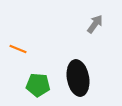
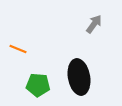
gray arrow: moved 1 px left
black ellipse: moved 1 px right, 1 px up
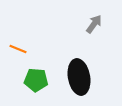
green pentagon: moved 2 px left, 5 px up
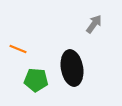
black ellipse: moved 7 px left, 9 px up
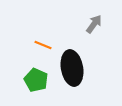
orange line: moved 25 px right, 4 px up
green pentagon: rotated 20 degrees clockwise
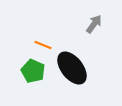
black ellipse: rotated 28 degrees counterclockwise
green pentagon: moved 3 px left, 9 px up
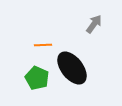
orange line: rotated 24 degrees counterclockwise
green pentagon: moved 4 px right, 7 px down
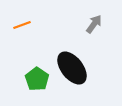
orange line: moved 21 px left, 20 px up; rotated 18 degrees counterclockwise
green pentagon: moved 1 px down; rotated 10 degrees clockwise
